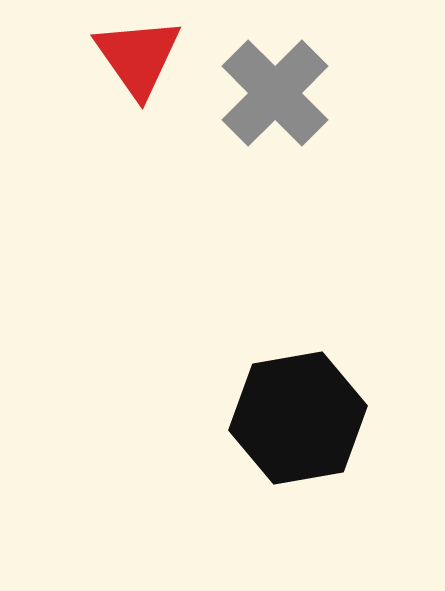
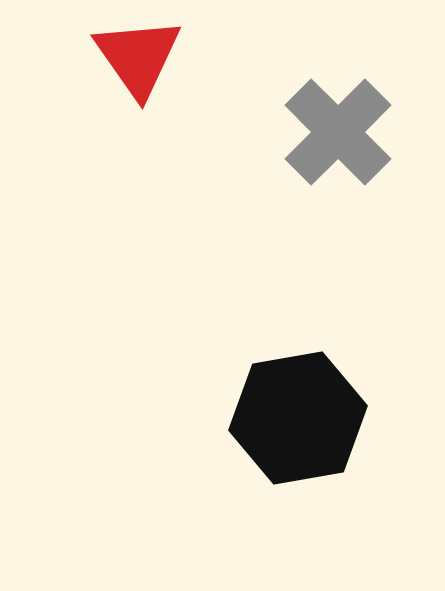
gray cross: moved 63 px right, 39 px down
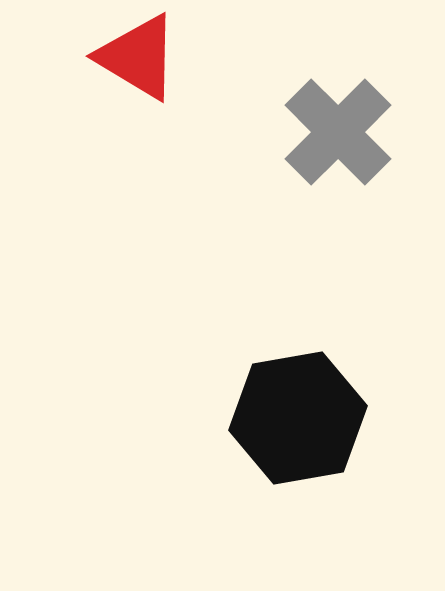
red triangle: rotated 24 degrees counterclockwise
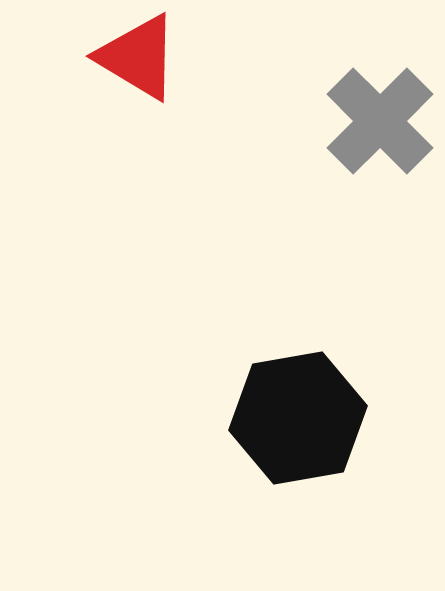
gray cross: moved 42 px right, 11 px up
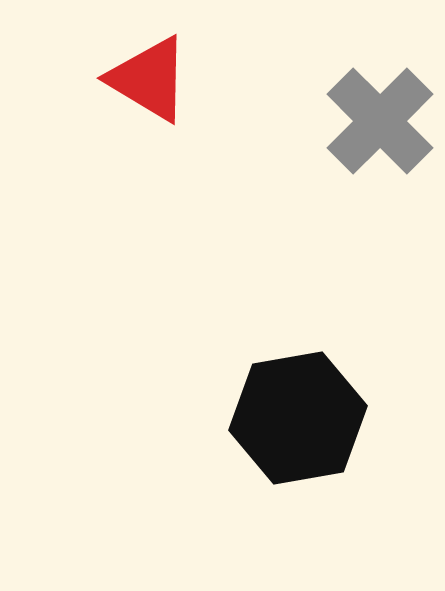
red triangle: moved 11 px right, 22 px down
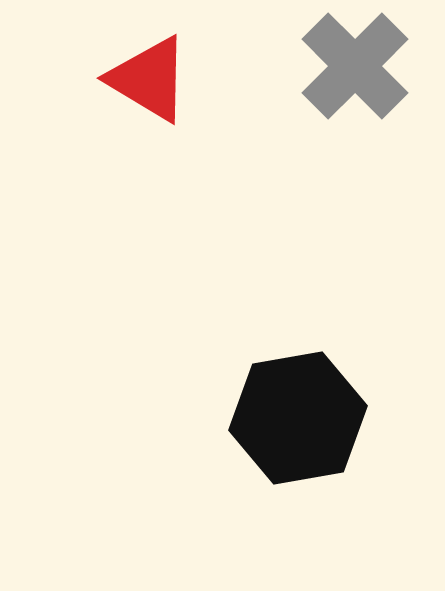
gray cross: moved 25 px left, 55 px up
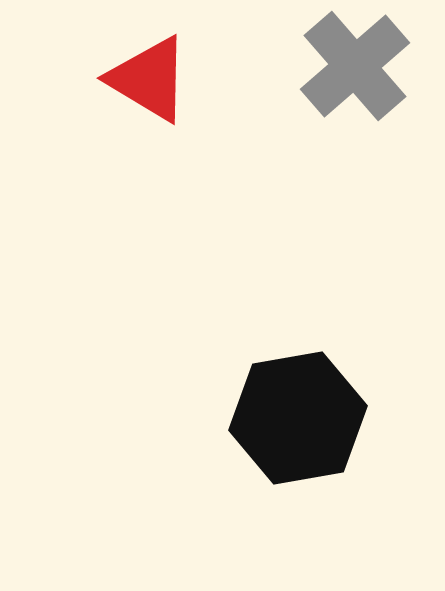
gray cross: rotated 4 degrees clockwise
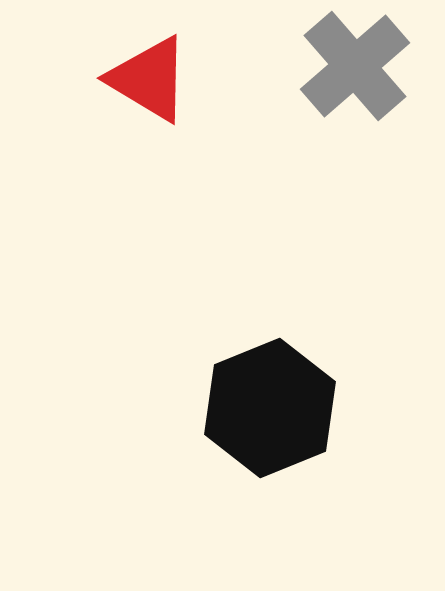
black hexagon: moved 28 px left, 10 px up; rotated 12 degrees counterclockwise
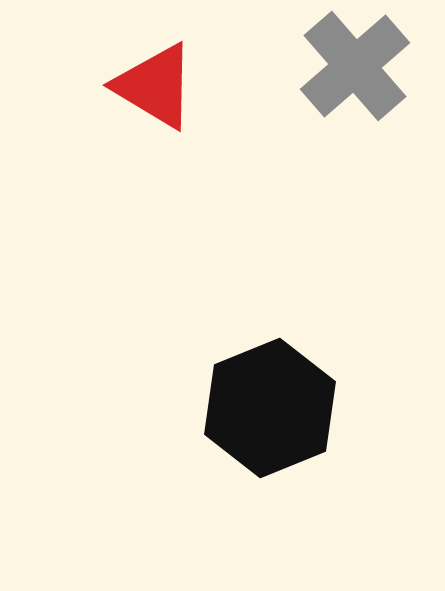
red triangle: moved 6 px right, 7 px down
